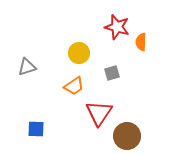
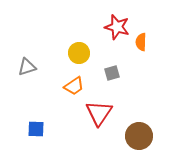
brown circle: moved 12 px right
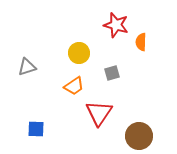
red star: moved 1 px left, 2 px up
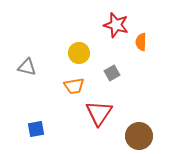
gray triangle: rotated 30 degrees clockwise
gray square: rotated 14 degrees counterclockwise
orange trapezoid: rotated 25 degrees clockwise
blue square: rotated 12 degrees counterclockwise
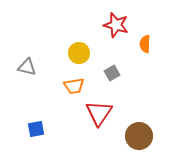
orange semicircle: moved 4 px right, 2 px down
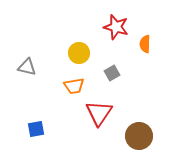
red star: moved 2 px down
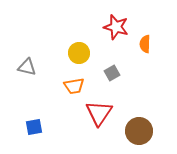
blue square: moved 2 px left, 2 px up
brown circle: moved 5 px up
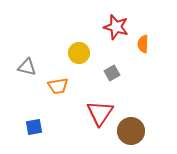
orange semicircle: moved 2 px left
orange trapezoid: moved 16 px left
red triangle: moved 1 px right
brown circle: moved 8 px left
